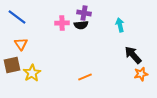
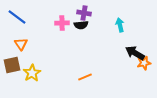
black arrow: moved 2 px right, 2 px up; rotated 18 degrees counterclockwise
orange star: moved 3 px right, 11 px up
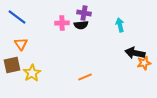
black arrow: rotated 18 degrees counterclockwise
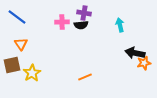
pink cross: moved 1 px up
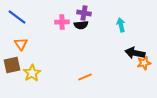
cyan arrow: moved 1 px right
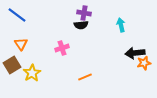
blue line: moved 2 px up
pink cross: moved 26 px down; rotated 16 degrees counterclockwise
black arrow: rotated 18 degrees counterclockwise
brown square: rotated 18 degrees counterclockwise
